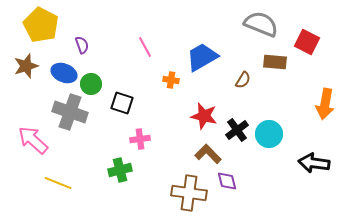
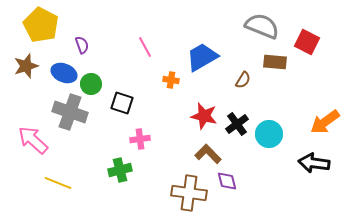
gray semicircle: moved 1 px right, 2 px down
orange arrow: moved 18 px down; rotated 44 degrees clockwise
black cross: moved 6 px up
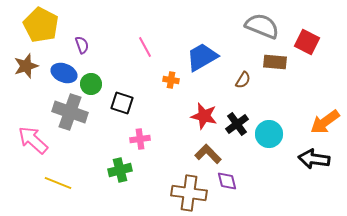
black arrow: moved 4 px up
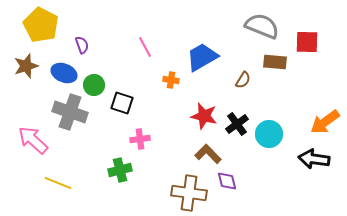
red square: rotated 25 degrees counterclockwise
green circle: moved 3 px right, 1 px down
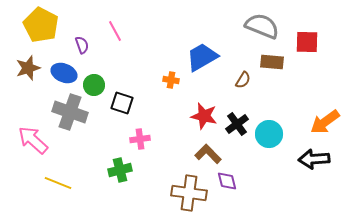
pink line: moved 30 px left, 16 px up
brown rectangle: moved 3 px left
brown star: moved 2 px right, 2 px down
black arrow: rotated 12 degrees counterclockwise
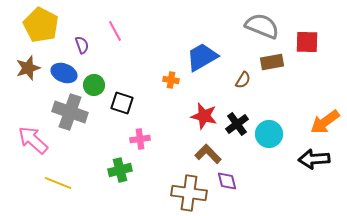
brown rectangle: rotated 15 degrees counterclockwise
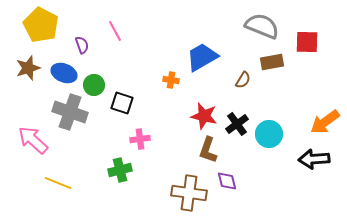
brown L-shape: moved 4 px up; rotated 116 degrees counterclockwise
